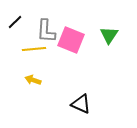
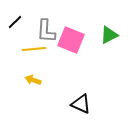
green triangle: rotated 30 degrees clockwise
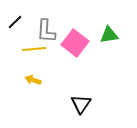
green triangle: rotated 18 degrees clockwise
pink square: moved 4 px right, 3 px down; rotated 16 degrees clockwise
black triangle: rotated 40 degrees clockwise
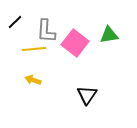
black triangle: moved 6 px right, 9 px up
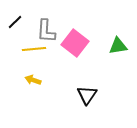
green triangle: moved 9 px right, 11 px down
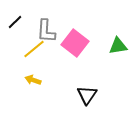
yellow line: rotated 35 degrees counterclockwise
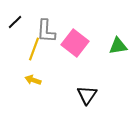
yellow line: rotated 30 degrees counterclockwise
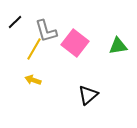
gray L-shape: rotated 20 degrees counterclockwise
yellow line: rotated 10 degrees clockwise
black triangle: moved 1 px right; rotated 15 degrees clockwise
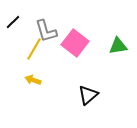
black line: moved 2 px left
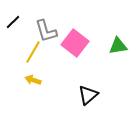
yellow line: moved 1 px left, 3 px down
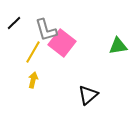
black line: moved 1 px right, 1 px down
gray L-shape: moved 1 px up
pink square: moved 13 px left
yellow arrow: rotated 84 degrees clockwise
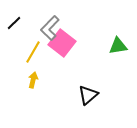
gray L-shape: moved 4 px right, 2 px up; rotated 60 degrees clockwise
